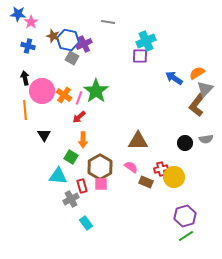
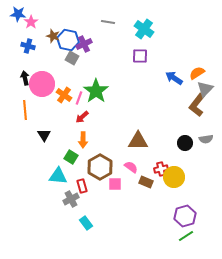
cyan cross: moved 2 px left, 12 px up; rotated 30 degrees counterclockwise
pink circle: moved 7 px up
red arrow: moved 3 px right
pink square: moved 14 px right
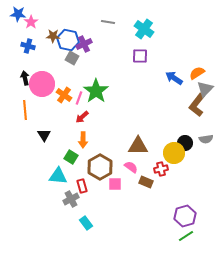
brown star: rotated 16 degrees counterclockwise
brown triangle: moved 5 px down
yellow circle: moved 24 px up
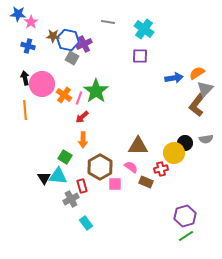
blue arrow: rotated 138 degrees clockwise
black triangle: moved 43 px down
green square: moved 6 px left
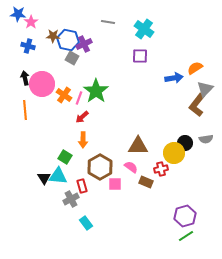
orange semicircle: moved 2 px left, 5 px up
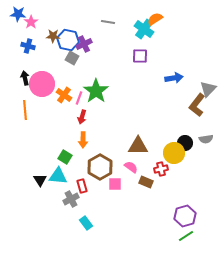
orange semicircle: moved 40 px left, 49 px up
gray triangle: moved 3 px right
red arrow: rotated 32 degrees counterclockwise
black triangle: moved 4 px left, 2 px down
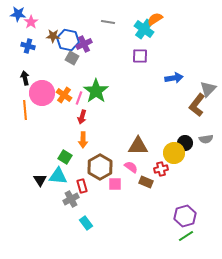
pink circle: moved 9 px down
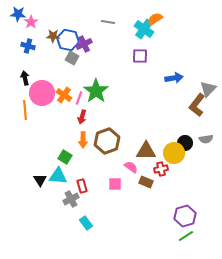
brown triangle: moved 8 px right, 5 px down
brown hexagon: moved 7 px right, 26 px up; rotated 10 degrees clockwise
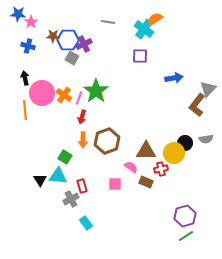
blue hexagon: rotated 10 degrees counterclockwise
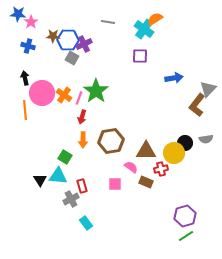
brown hexagon: moved 4 px right; rotated 10 degrees clockwise
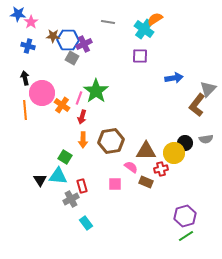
orange cross: moved 2 px left, 10 px down
